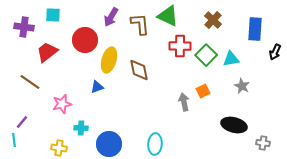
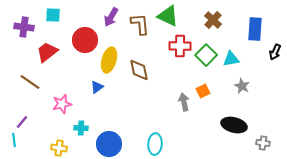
blue triangle: rotated 16 degrees counterclockwise
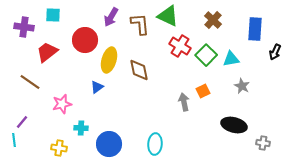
red cross: rotated 30 degrees clockwise
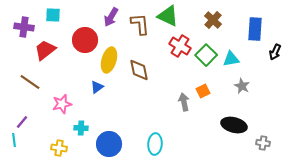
red trapezoid: moved 2 px left, 2 px up
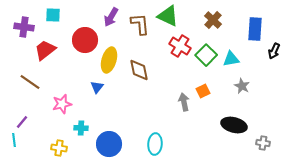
black arrow: moved 1 px left, 1 px up
blue triangle: rotated 16 degrees counterclockwise
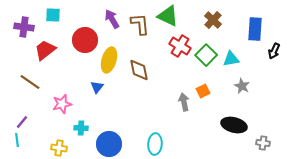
purple arrow: moved 1 px right, 2 px down; rotated 120 degrees clockwise
cyan line: moved 3 px right
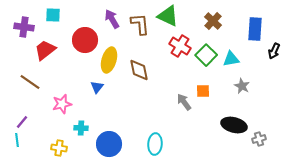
brown cross: moved 1 px down
orange square: rotated 24 degrees clockwise
gray arrow: rotated 24 degrees counterclockwise
gray cross: moved 4 px left, 4 px up; rotated 24 degrees counterclockwise
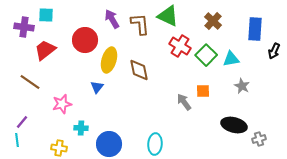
cyan square: moved 7 px left
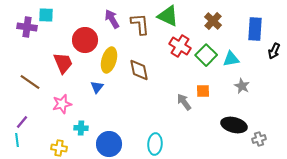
purple cross: moved 3 px right
red trapezoid: moved 18 px right, 13 px down; rotated 105 degrees clockwise
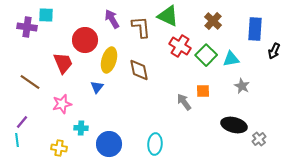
brown L-shape: moved 1 px right, 3 px down
gray cross: rotated 24 degrees counterclockwise
